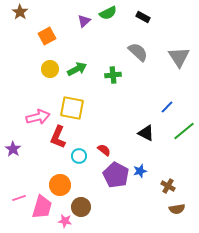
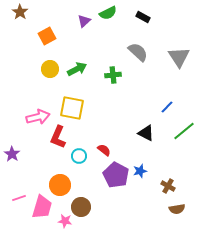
purple star: moved 1 px left, 5 px down
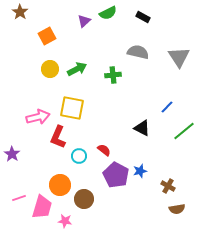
gray semicircle: rotated 30 degrees counterclockwise
black triangle: moved 4 px left, 5 px up
brown circle: moved 3 px right, 8 px up
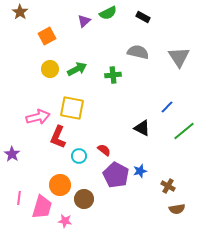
pink line: rotated 64 degrees counterclockwise
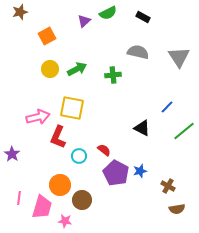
brown star: rotated 21 degrees clockwise
purple pentagon: moved 2 px up
brown circle: moved 2 px left, 1 px down
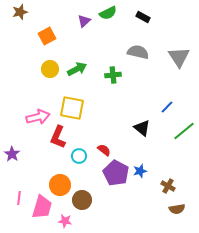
black triangle: rotated 12 degrees clockwise
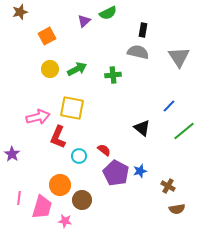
black rectangle: moved 13 px down; rotated 72 degrees clockwise
blue line: moved 2 px right, 1 px up
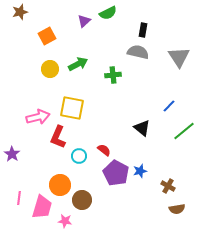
green arrow: moved 1 px right, 5 px up
